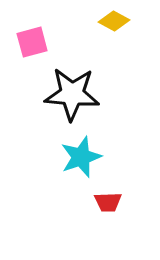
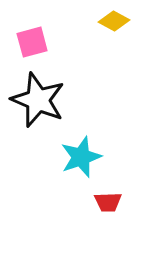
black star: moved 34 px left, 6 px down; rotated 18 degrees clockwise
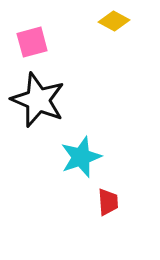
red trapezoid: rotated 92 degrees counterclockwise
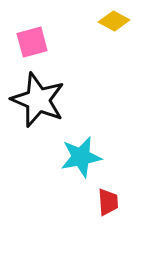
cyan star: rotated 9 degrees clockwise
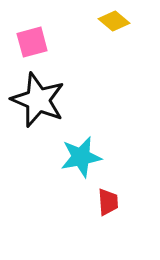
yellow diamond: rotated 12 degrees clockwise
